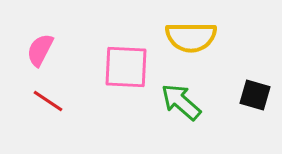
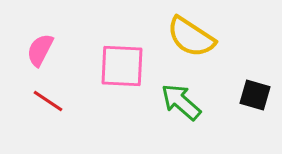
yellow semicircle: rotated 33 degrees clockwise
pink square: moved 4 px left, 1 px up
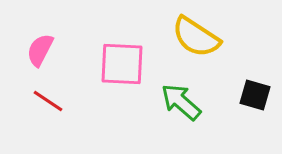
yellow semicircle: moved 5 px right
pink square: moved 2 px up
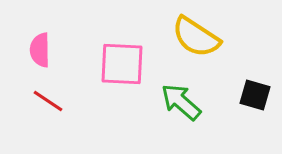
pink semicircle: rotated 28 degrees counterclockwise
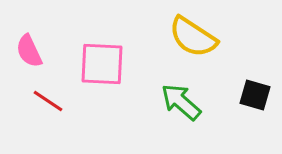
yellow semicircle: moved 3 px left
pink semicircle: moved 11 px left, 1 px down; rotated 24 degrees counterclockwise
pink square: moved 20 px left
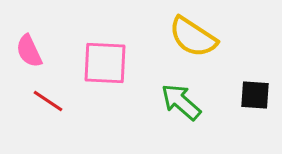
pink square: moved 3 px right, 1 px up
black square: rotated 12 degrees counterclockwise
